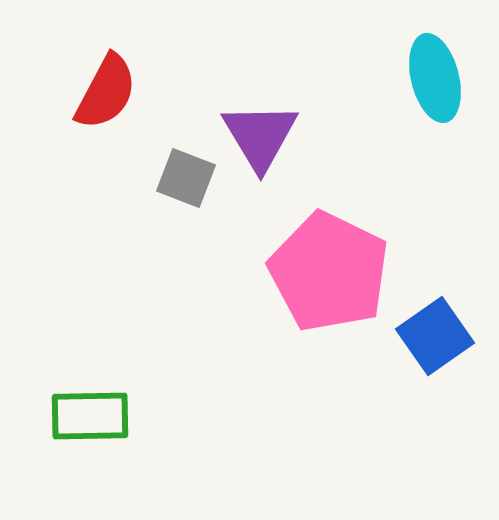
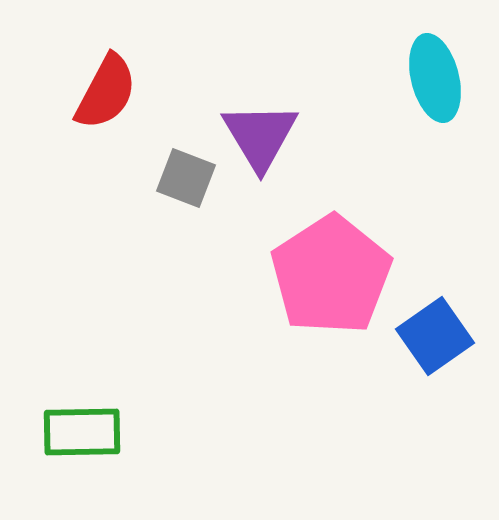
pink pentagon: moved 2 px right, 3 px down; rotated 13 degrees clockwise
green rectangle: moved 8 px left, 16 px down
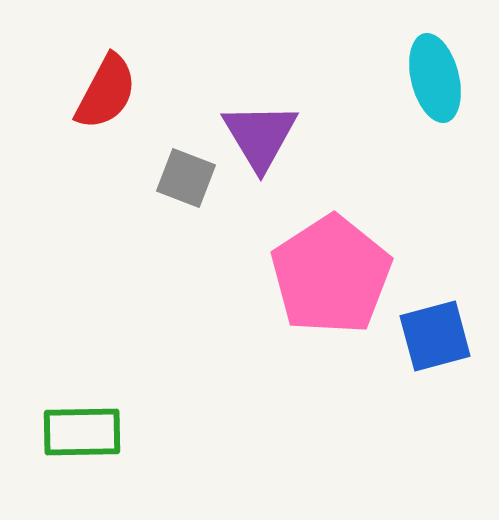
blue square: rotated 20 degrees clockwise
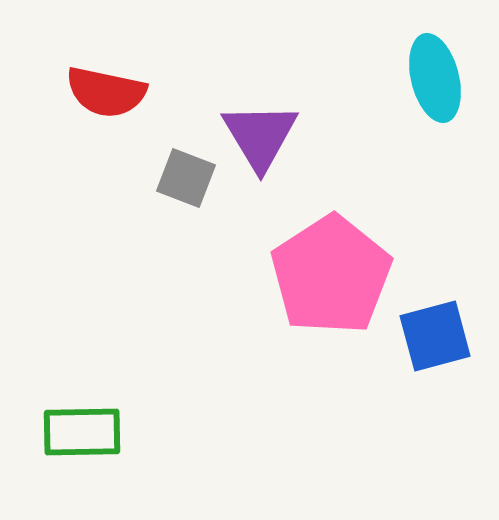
red semicircle: rotated 74 degrees clockwise
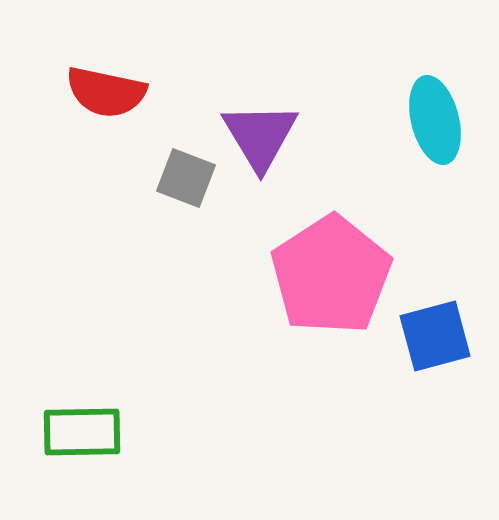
cyan ellipse: moved 42 px down
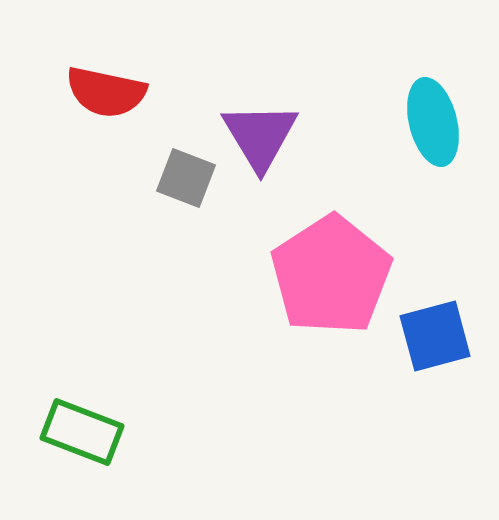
cyan ellipse: moved 2 px left, 2 px down
green rectangle: rotated 22 degrees clockwise
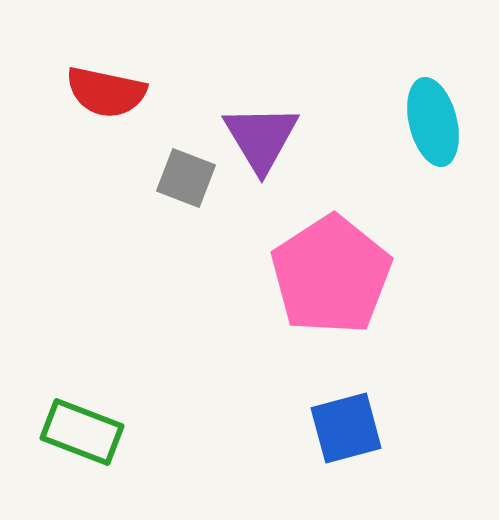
purple triangle: moved 1 px right, 2 px down
blue square: moved 89 px left, 92 px down
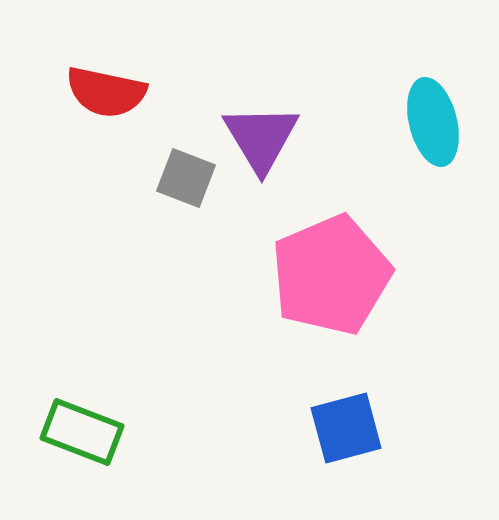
pink pentagon: rotated 10 degrees clockwise
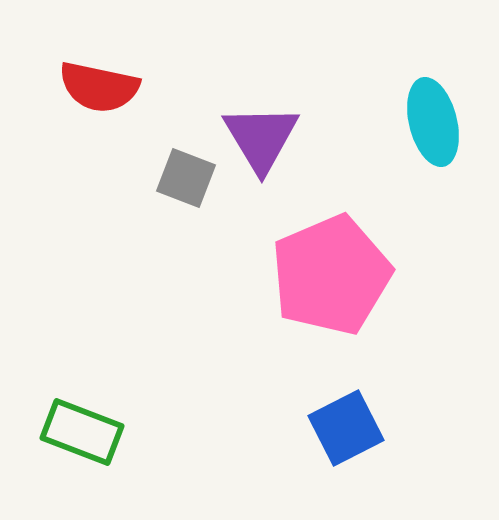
red semicircle: moved 7 px left, 5 px up
blue square: rotated 12 degrees counterclockwise
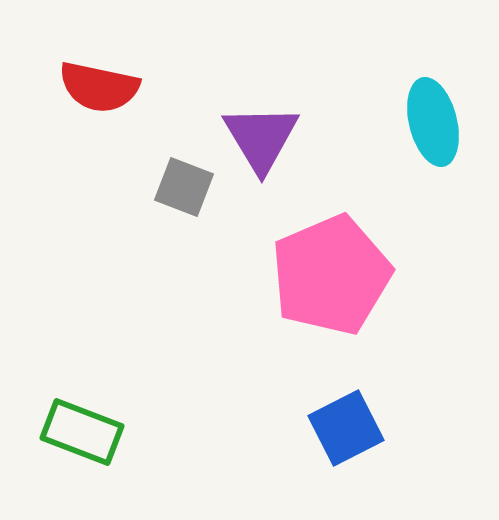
gray square: moved 2 px left, 9 px down
